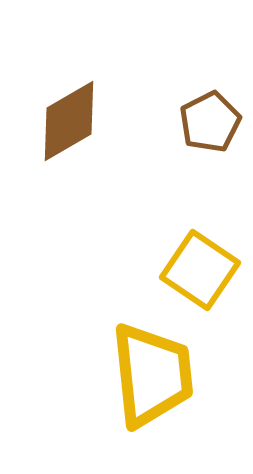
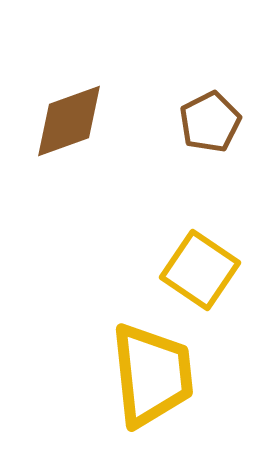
brown diamond: rotated 10 degrees clockwise
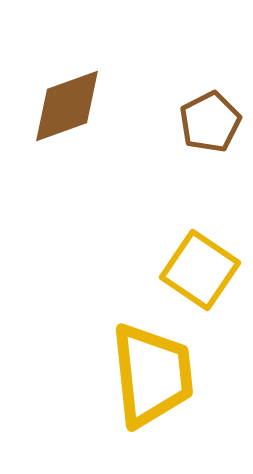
brown diamond: moved 2 px left, 15 px up
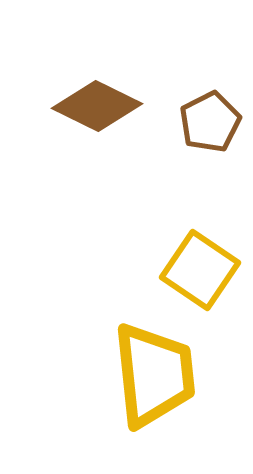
brown diamond: moved 30 px right; rotated 46 degrees clockwise
yellow trapezoid: moved 2 px right
